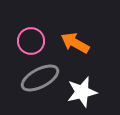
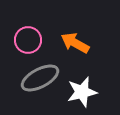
pink circle: moved 3 px left, 1 px up
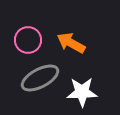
orange arrow: moved 4 px left
white star: rotated 12 degrees clockwise
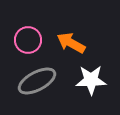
gray ellipse: moved 3 px left, 3 px down
white star: moved 9 px right, 12 px up
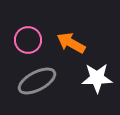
white star: moved 6 px right, 2 px up
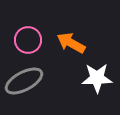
gray ellipse: moved 13 px left
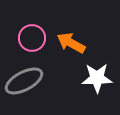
pink circle: moved 4 px right, 2 px up
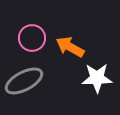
orange arrow: moved 1 px left, 4 px down
